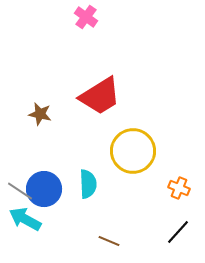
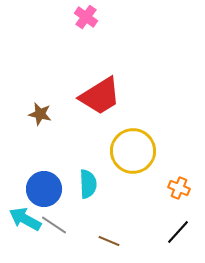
gray line: moved 34 px right, 34 px down
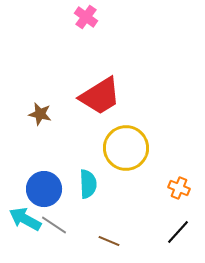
yellow circle: moved 7 px left, 3 px up
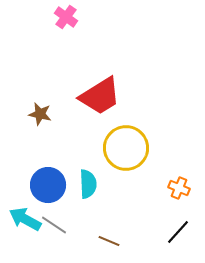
pink cross: moved 20 px left
blue circle: moved 4 px right, 4 px up
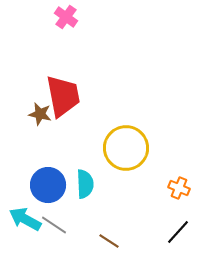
red trapezoid: moved 37 px left; rotated 69 degrees counterclockwise
cyan semicircle: moved 3 px left
brown line: rotated 10 degrees clockwise
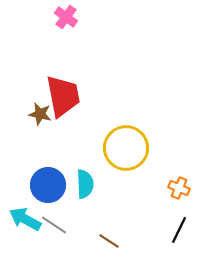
black line: moved 1 px right, 2 px up; rotated 16 degrees counterclockwise
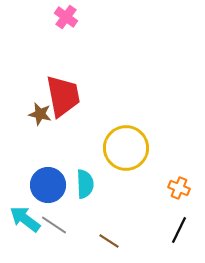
cyan arrow: rotated 8 degrees clockwise
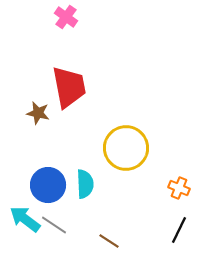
red trapezoid: moved 6 px right, 9 px up
brown star: moved 2 px left, 1 px up
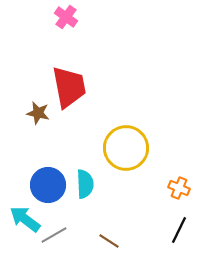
gray line: moved 10 px down; rotated 64 degrees counterclockwise
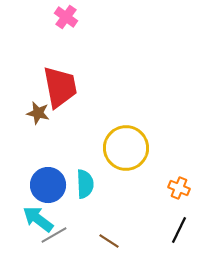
red trapezoid: moved 9 px left
cyan arrow: moved 13 px right
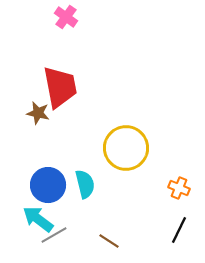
cyan semicircle: rotated 12 degrees counterclockwise
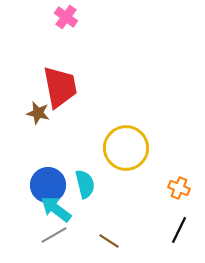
cyan arrow: moved 18 px right, 10 px up
